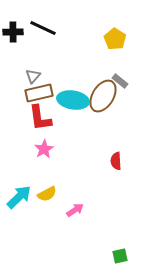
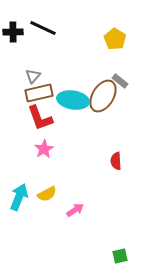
red L-shape: rotated 12 degrees counterclockwise
cyan arrow: rotated 24 degrees counterclockwise
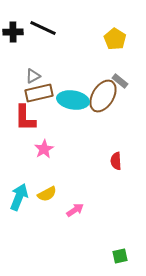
gray triangle: rotated 21 degrees clockwise
red L-shape: moved 15 px left; rotated 20 degrees clockwise
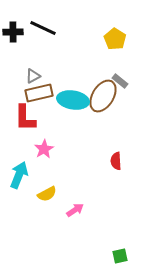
cyan arrow: moved 22 px up
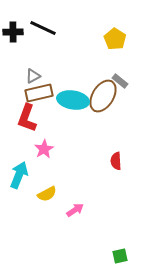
red L-shape: moved 2 px right; rotated 20 degrees clockwise
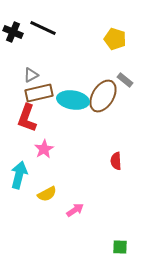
black cross: rotated 24 degrees clockwise
yellow pentagon: rotated 15 degrees counterclockwise
gray triangle: moved 2 px left, 1 px up
gray rectangle: moved 5 px right, 1 px up
cyan arrow: rotated 8 degrees counterclockwise
green square: moved 9 px up; rotated 14 degrees clockwise
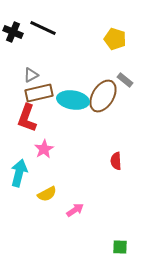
cyan arrow: moved 2 px up
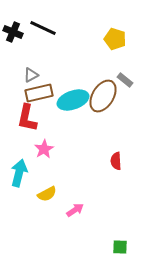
cyan ellipse: rotated 28 degrees counterclockwise
red L-shape: rotated 8 degrees counterclockwise
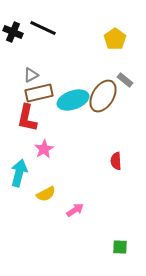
yellow pentagon: rotated 20 degrees clockwise
yellow semicircle: moved 1 px left
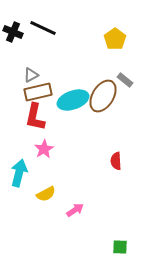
brown rectangle: moved 1 px left, 1 px up
red L-shape: moved 8 px right, 1 px up
